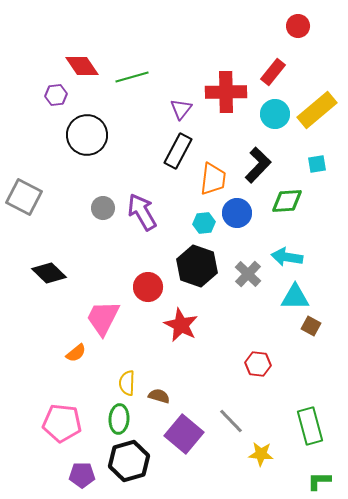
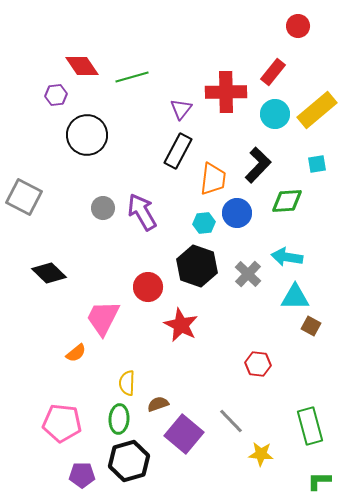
brown semicircle at (159, 396): moved 1 px left, 8 px down; rotated 35 degrees counterclockwise
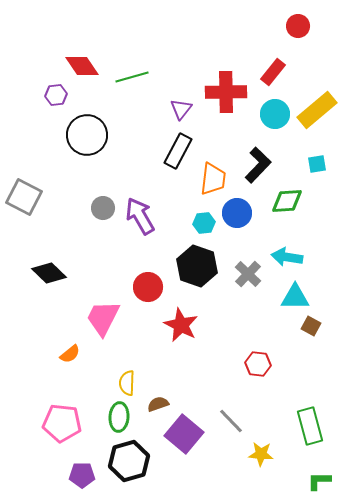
purple arrow at (142, 212): moved 2 px left, 4 px down
orange semicircle at (76, 353): moved 6 px left, 1 px down
green ellipse at (119, 419): moved 2 px up
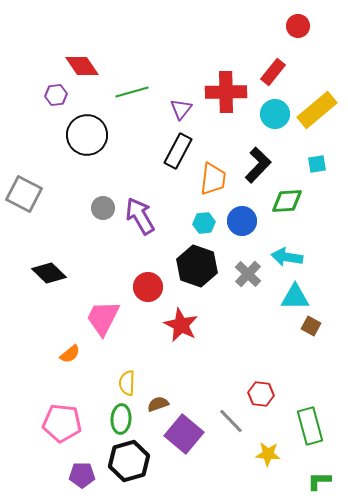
green line at (132, 77): moved 15 px down
gray square at (24, 197): moved 3 px up
blue circle at (237, 213): moved 5 px right, 8 px down
red hexagon at (258, 364): moved 3 px right, 30 px down
green ellipse at (119, 417): moved 2 px right, 2 px down
yellow star at (261, 454): moved 7 px right
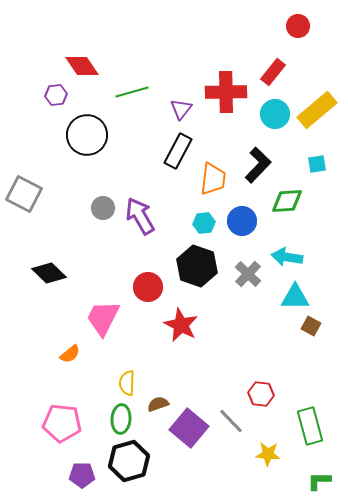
purple square at (184, 434): moved 5 px right, 6 px up
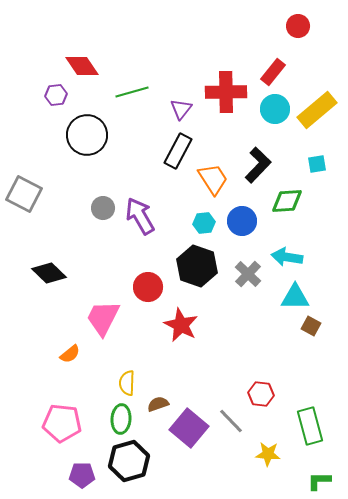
cyan circle at (275, 114): moved 5 px up
orange trapezoid at (213, 179): rotated 40 degrees counterclockwise
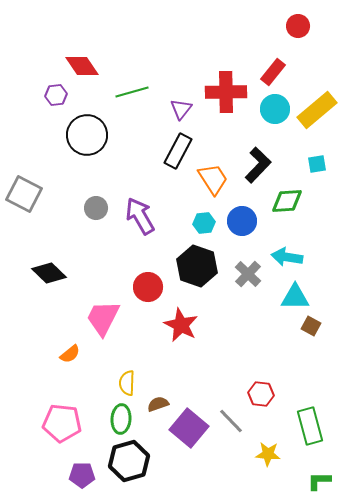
gray circle at (103, 208): moved 7 px left
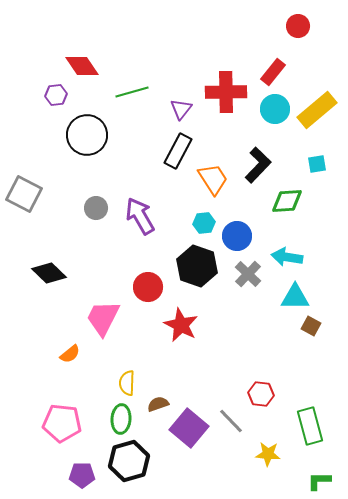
blue circle at (242, 221): moved 5 px left, 15 px down
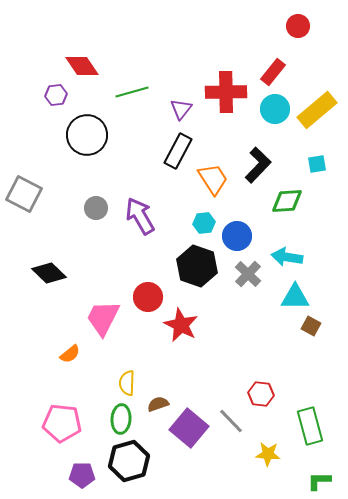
red circle at (148, 287): moved 10 px down
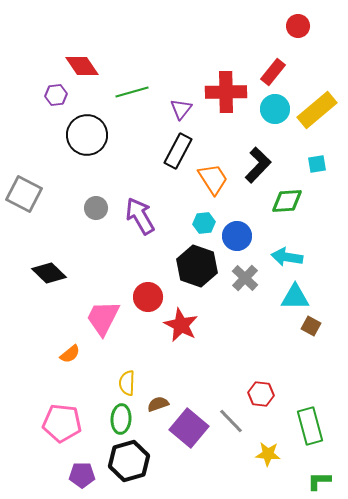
gray cross at (248, 274): moved 3 px left, 4 px down
